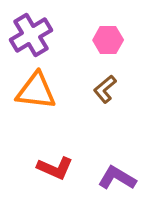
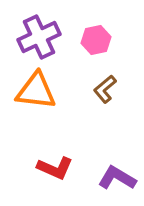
purple cross: moved 8 px right, 2 px down; rotated 6 degrees clockwise
pink hexagon: moved 12 px left; rotated 12 degrees counterclockwise
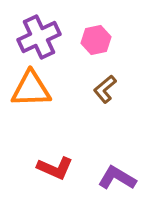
orange triangle: moved 5 px left, 2 px up; rotated 9 degrees counterclockwise
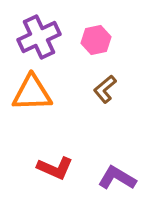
orange triangle: moved 1 px right, 4 px down
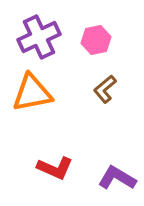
orange triangle: rotated 9 degrees counterclockwise
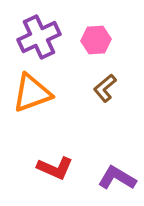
pink hexagon: rotated 8 degrees clockwise
brown L-shape: moved 1 px up
orange triangle: rotated 9 degrees counterclockwise
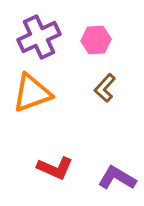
brown L-shape: rotated 8 degrees counterclockwise
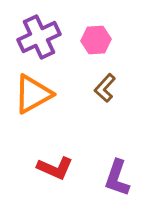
orange triangle: moved 1 px right, 1 px down; rotated 9 degrees counterclockwise
purple L-shape: rotated 102 degrees counterclockwise
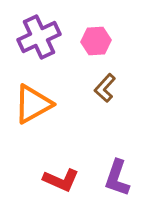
pink hexagon: moved 1 px down
orange triangle: moved 10 px down
red L-shape: moved 6 px right, 12 px down
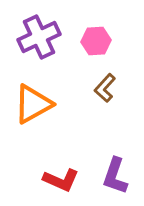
purple L-shape: moved 2 px left, 2 px up
